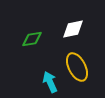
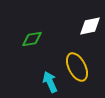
white diamond: moved 17 px right, 3 px up
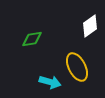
white diamond: rotated 25 degrees counterclockwise
cyan arrow: rotated 130 degrees clockwise
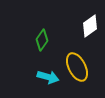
green diamond: moved 10 px right, 1 px down; rotated 45 degrees counterclockwise
cyan arrow: moved 2 px left, 5 px up
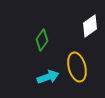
yellow ellipse: rotated 12 degrees clockwise
cyan arrow: rotated 35 degrees counterclockwise
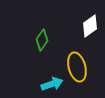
cyan arrow: moved 4 px right, 7 px down
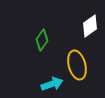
yellow ellipse: moved 2 px up
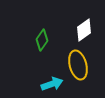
white diamond: moved 6 px left, 4 px down
yellow ellipse: moved 1 px right
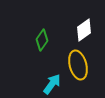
cyan arrow: rotated 35 degrees counterclockwise
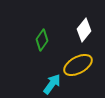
white diamond: rotated 15 degrees counterclockwise
yellow ellipse: rotated 76 degrees clockwise
